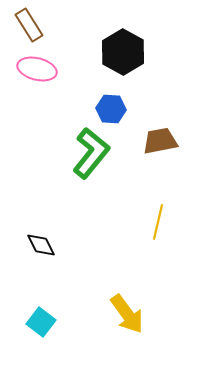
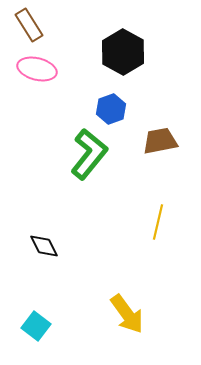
blue hexagon: rotated 24 degrees counterclockwise
green L-shape: moved 2 px left, 1 px down
black diamond: moved 3 px right, 1 px down
cyan square: moved 5 px left, 4 px down
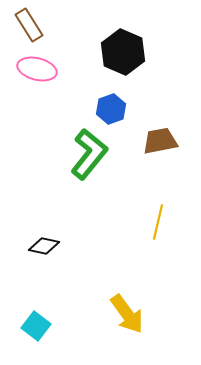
black hexagon: rotated 6 degrees counterclockwise
black diamond: rotated 52 degrees counterclockwise
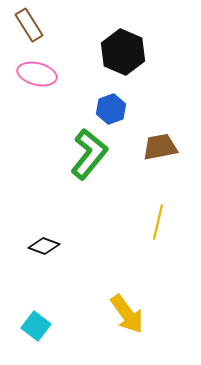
pink ellipse: moved 5 px down
brown trapezoid: moved 6 px down
black diamond: rotated 8 degrees clockwise
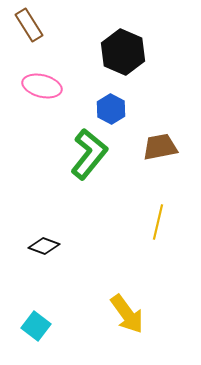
pink ellipse: moved 5 px right, 12 px down
blue hexagon: rotated 12 degrees counterclockwise
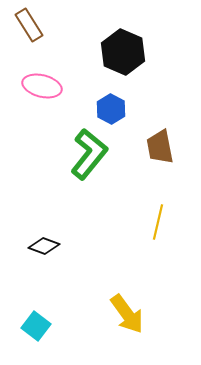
brown trapezoid: rotated 90 degrees counterclockwise
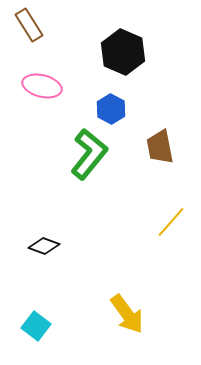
yellow line: moved 13 px right; rotated 28 degrees clockwise
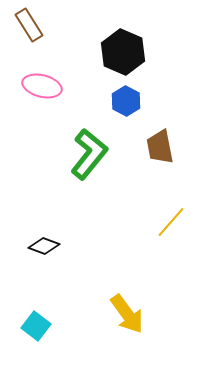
blue hexagon: moved 15 px right, 8 px up
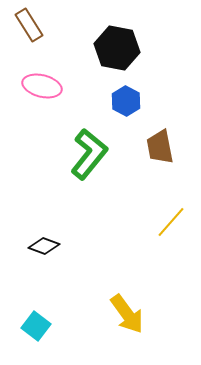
black hexagon: moved 6 px left, 4 px up; rotated 12 degrees counterclockwise
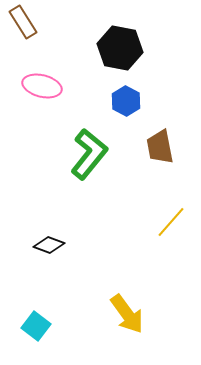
brown rectangle: moved 6 px left, 3 px up
black hexagon: moved 3 px right
black diamond: moved 5 px right, 1 px up
